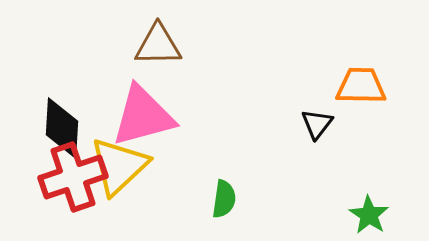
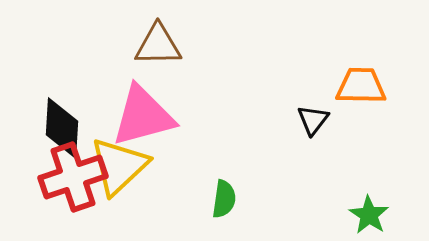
black triangle: moved 4 px left, 4 px up
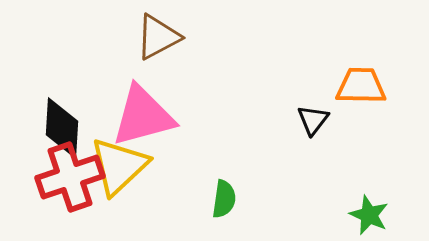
brown triangle: moved 8 px up; rotated 27 degrees counterclockwise
red cross: moved 3 px left
green star: rotated 9 degrees counterclockwise
